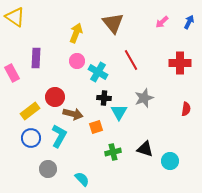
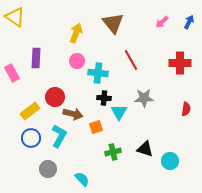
cyan cross: moved 1 px down; rotated 24 degrees counterclockwise
gray star: rotated 18 degrees clockwise
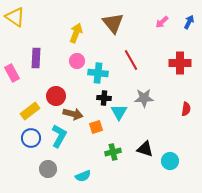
red circle: moved 1 px right, 1 px up
cyan semicircle: moved 1 px right, 3 px up; rotated 112 degrees clockwise
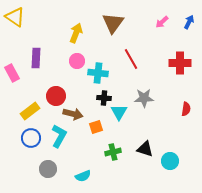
brown triangle: rotated 15 degrees clockwise
red line: moved 1 px up
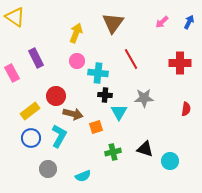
purple rectangle: rotated 30 degrees counterclockwise
black cross: moved 1 px right, 3 px up
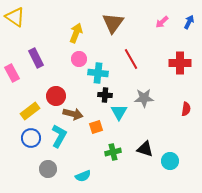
pink circle: moved 2 px right, 2 px up
